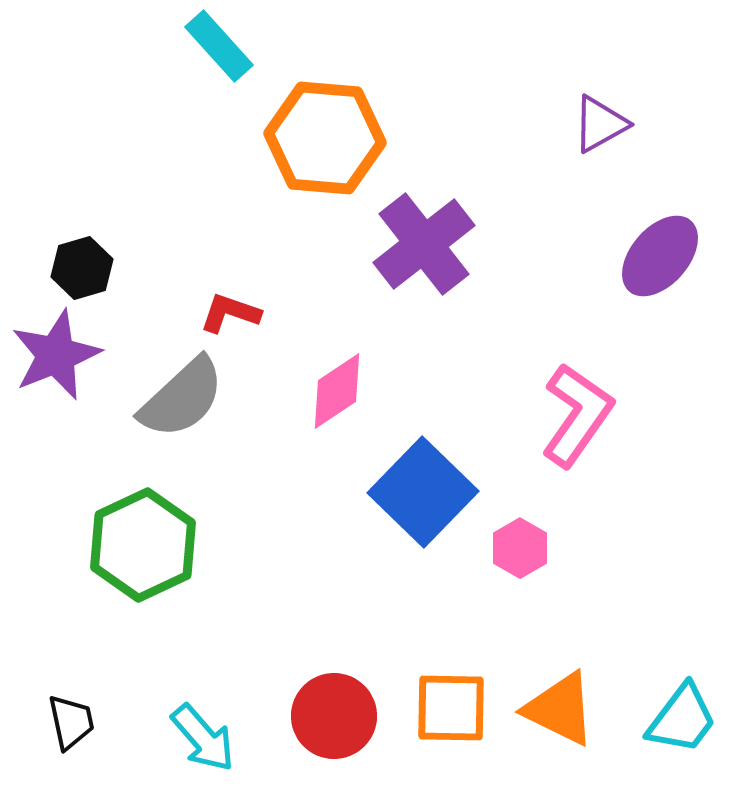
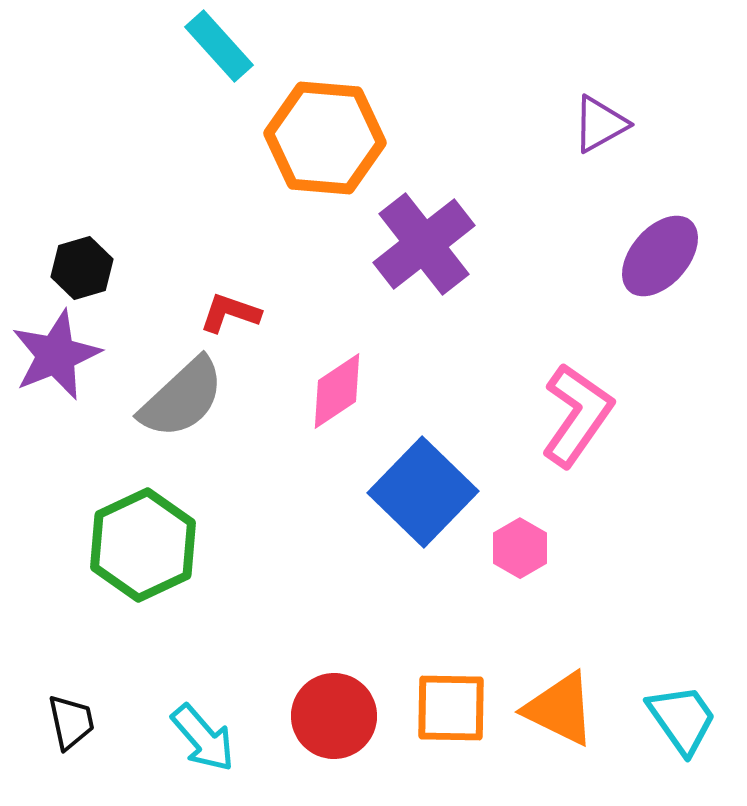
cyan trapezoid: rotated 72 degrees counterclockwise
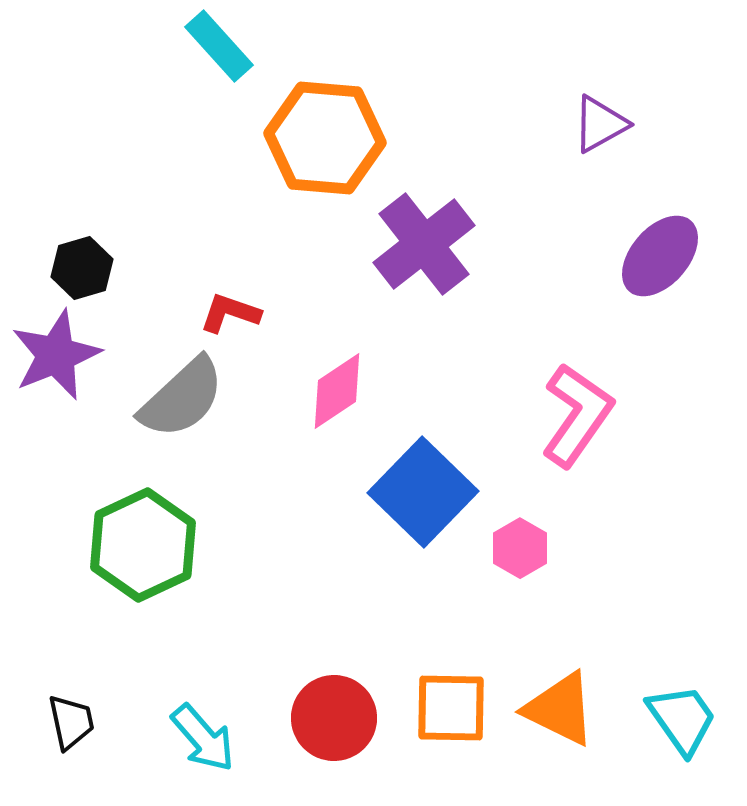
red circle: moved 2 px down
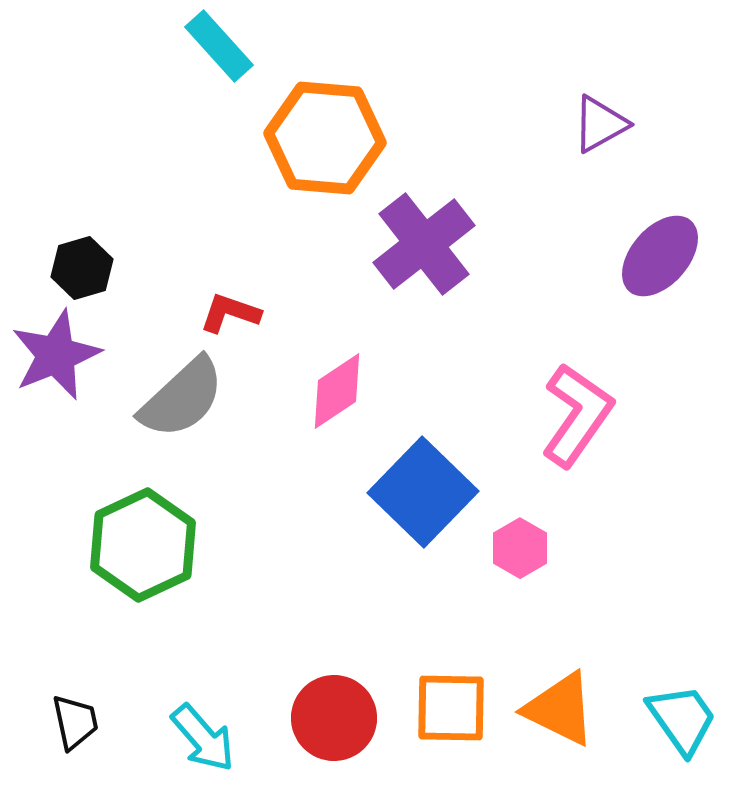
black trapezoid: moved 4 px right
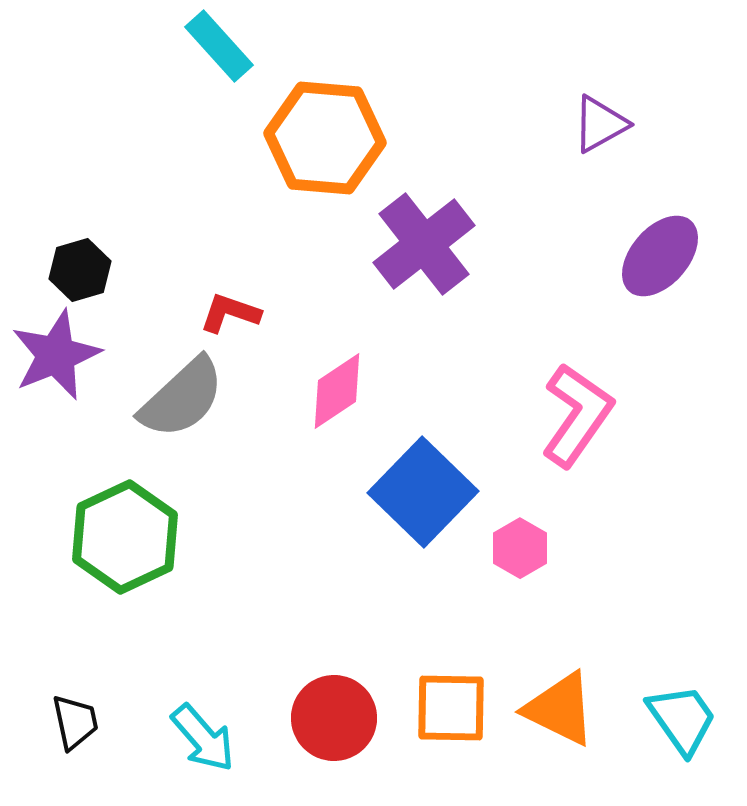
black hexagon: moved 2 px left, 2 px down
green hexagon: moved 18 px left, 8 px up
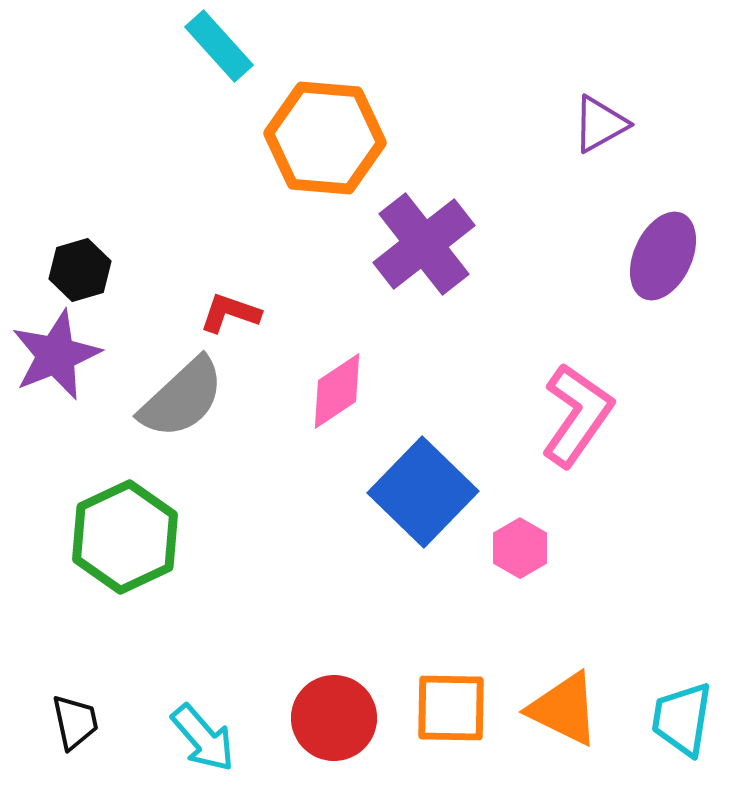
purple ellipse: moved 3 px right; rotated 16 degrees counterclockwise
orange triangle: moved 4 px right
cyan trapezoid: rotated 136 degrees counterclockwise
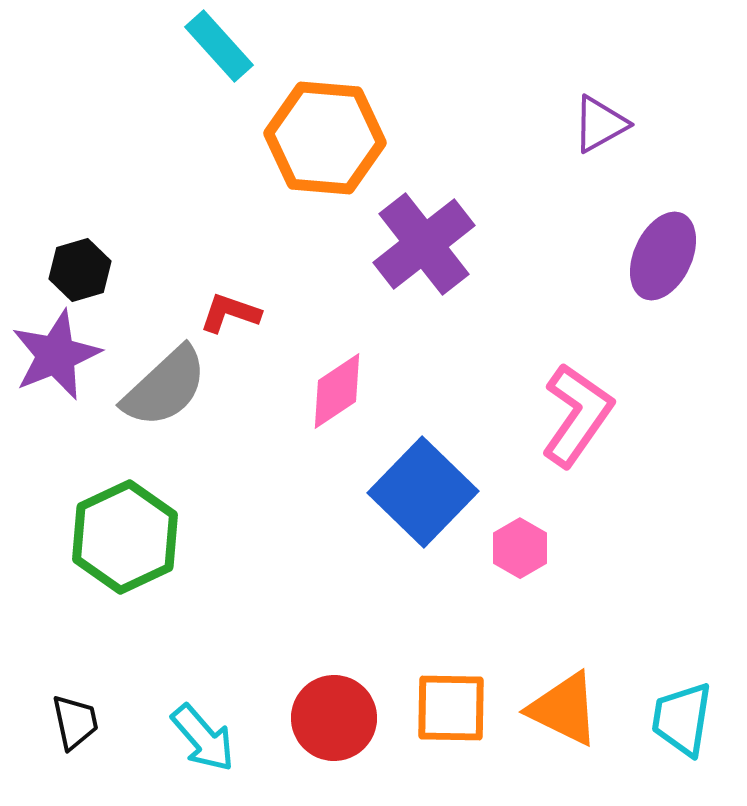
gray semicircle: moved 17 px left, 11 px up
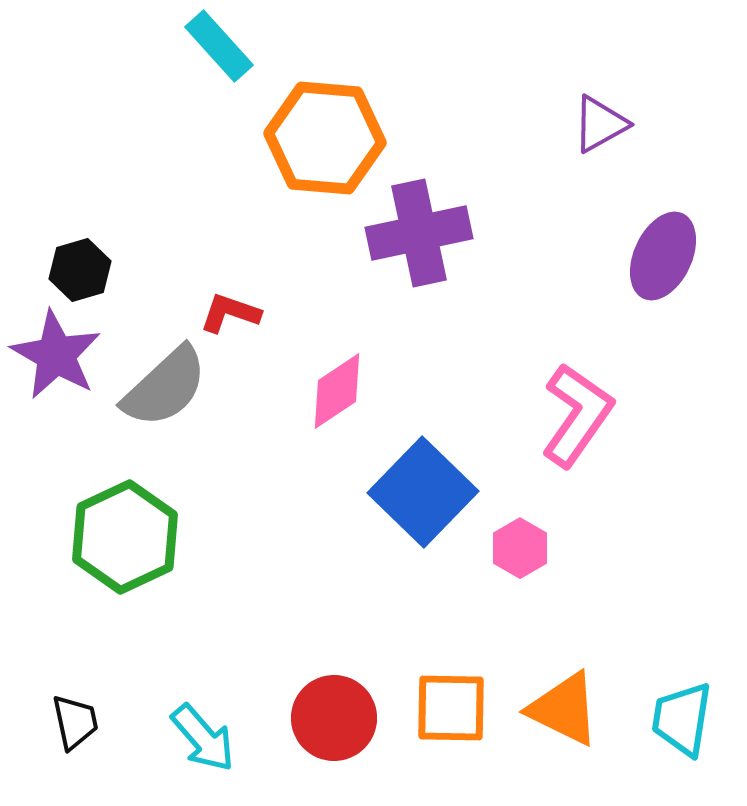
purple cross: moved 5 px left, 11 px up; rotated 26 degrees clockwise
purple star: rotated 20 degrees counterclockwise
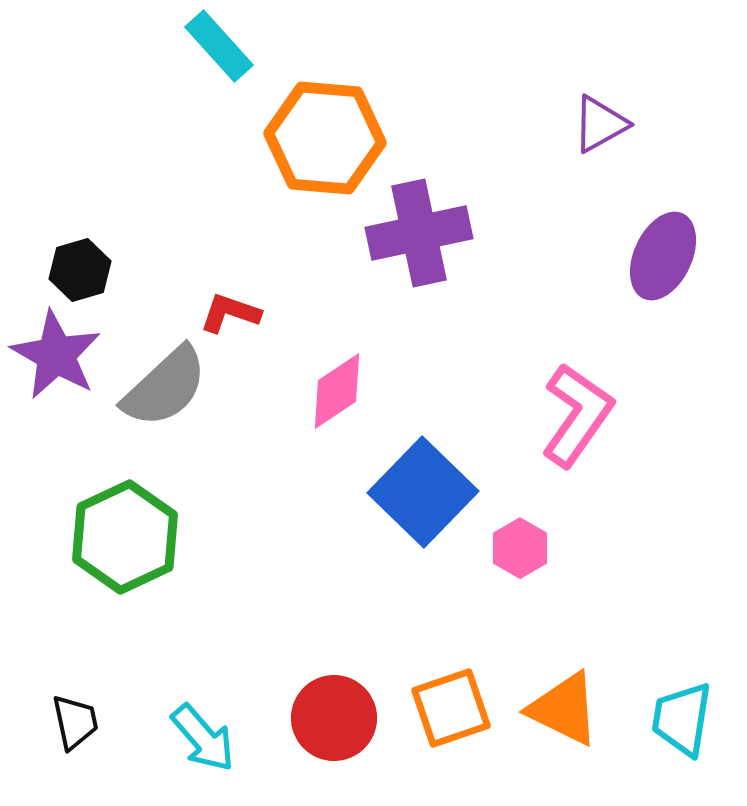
orange square: rotated 20 degrees counterclockwise
